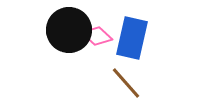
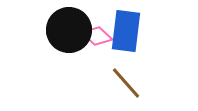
blue rectangle: moved 6 px left, 7 px up; rotated 6 degrees counterclockwise
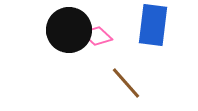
blue rectangle: moved 27 px right, 6 px up
